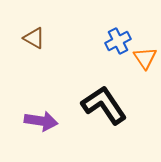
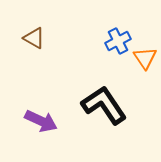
purple arrow: rotated 16 degrees clockwise
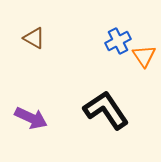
orange triangle: moved 1 px left, 2 px up
black L-shape: moved 2 px right, 5 px down
purple arrow: moved 10 px left, 3 px up
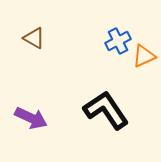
orange triangle: rotated 40 degrees clockwise
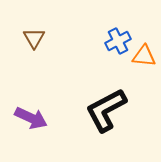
brown triangle: rotated 30 degrees clockwise
orange triangle: rotated 30 degrees clockwise
black L-shape: rotated 84 degrees counterclockwise
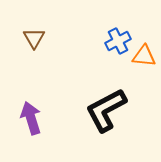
purple arrow: rotated 132 degrees counterclockwise
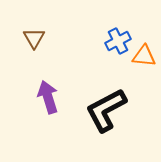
purple arrow: moved 17 px right, 21 px up
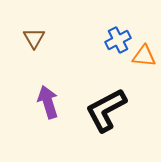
blue cross: moved 1 px up
purple arrow: moved 5 px down
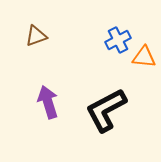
brown triangle: moved 2 px right, 2 px up; rotated 40 degrees clockwise
orange triangle: moved 1 px down
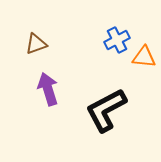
brown triangle: moved 8 px down
blue cross: moved 1 px left
purple arrow: moved 13 px up
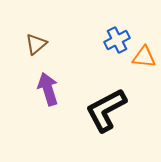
brown triangle: rotated 20 degrees counterclockwise
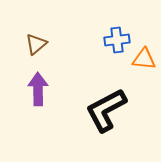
blue cross: rotated 20 degrees clockwise
orange triangle: moved 2 px down
purple arrow: moved 10 px left; rotated 16 degrees clockwise
